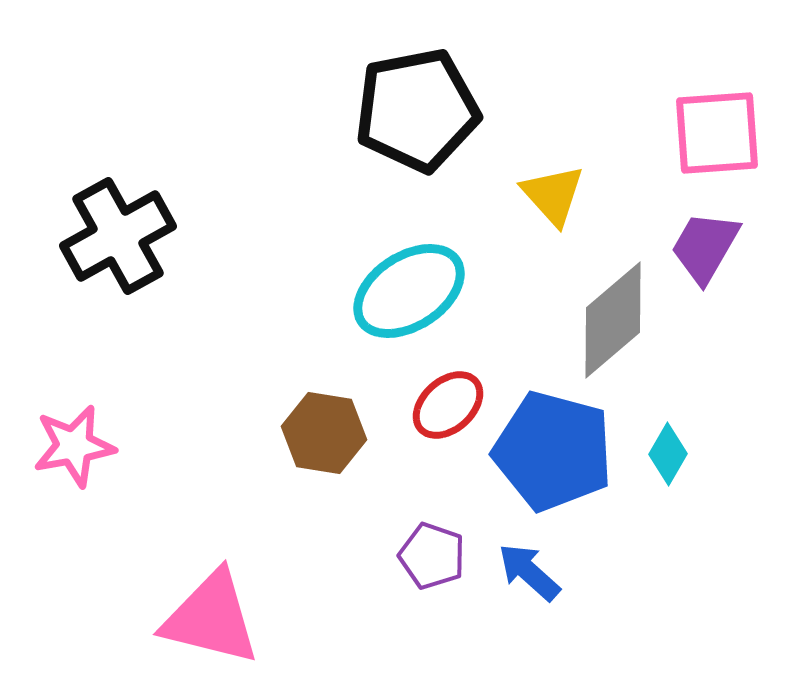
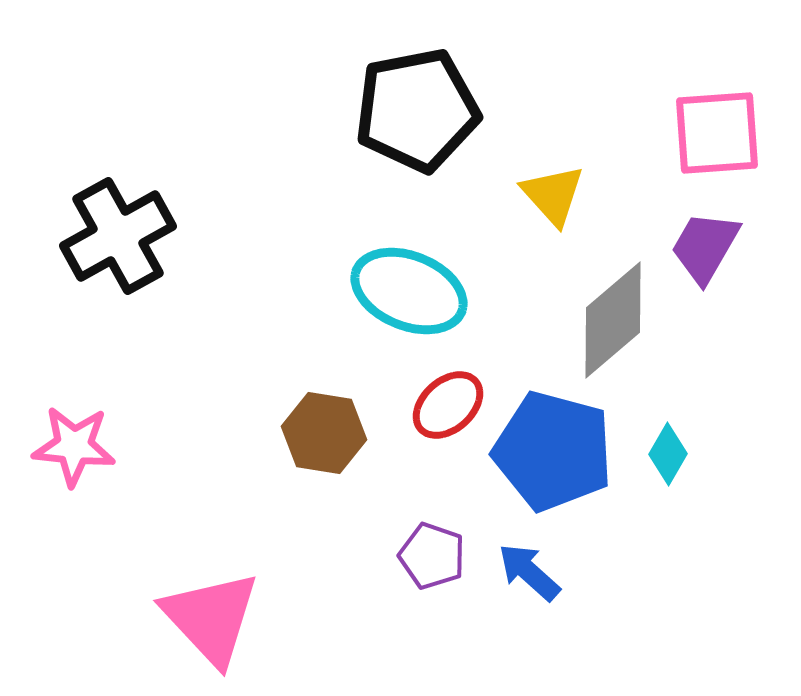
cyan ellipse: rotated 55 degrees clockwise
pink star: rotated 16 degrees clockwise
pink triangle: rotated 33 degrees clockwise
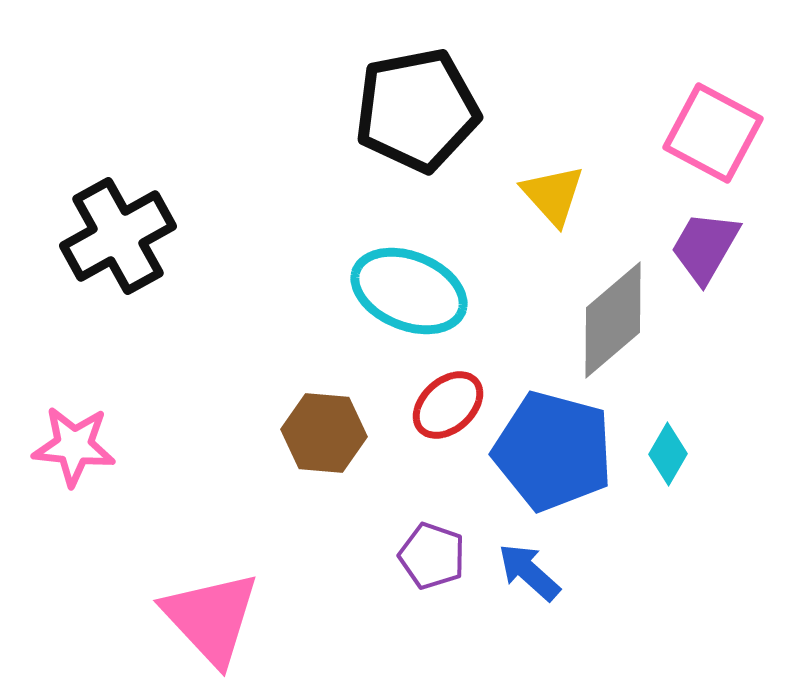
pink square: moved 4 px left; rotated 32 degrees clockwise
brown hexagon: rotated 4 degrees counterclockwise
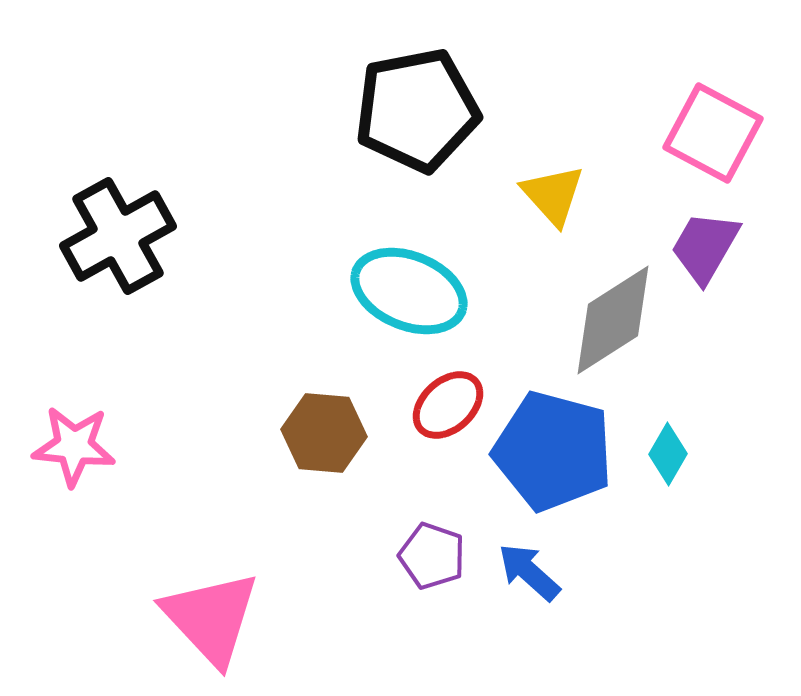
gray diamond: rotated 8 degrees clockwise
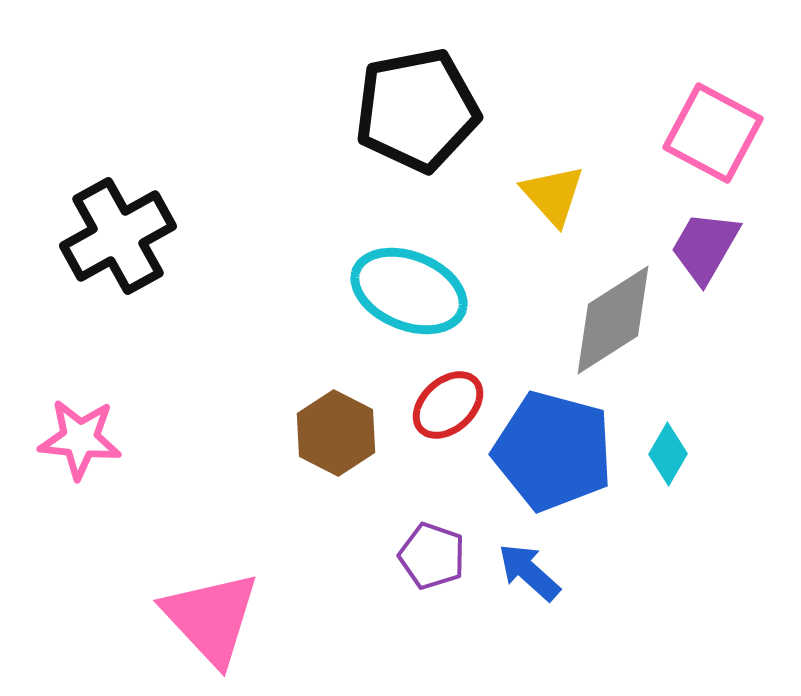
brown hexagon: moved 12 px right; rotated 22 degrees clockwise
pink star: moved 6 px right, 7 px up
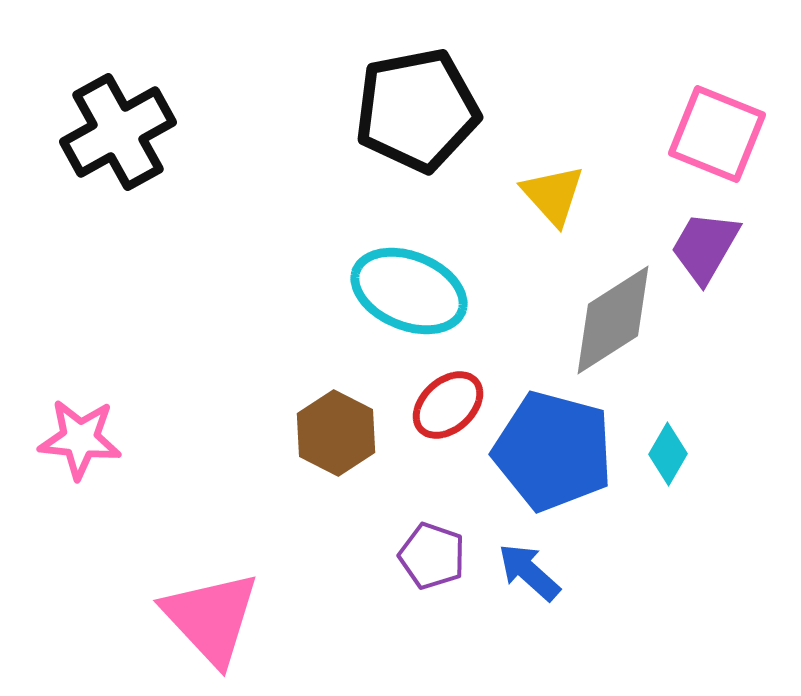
pink square: moved 4 px right, 1 px down; rotated 6 degrees counterclockwise
black cross: moved 104 px up
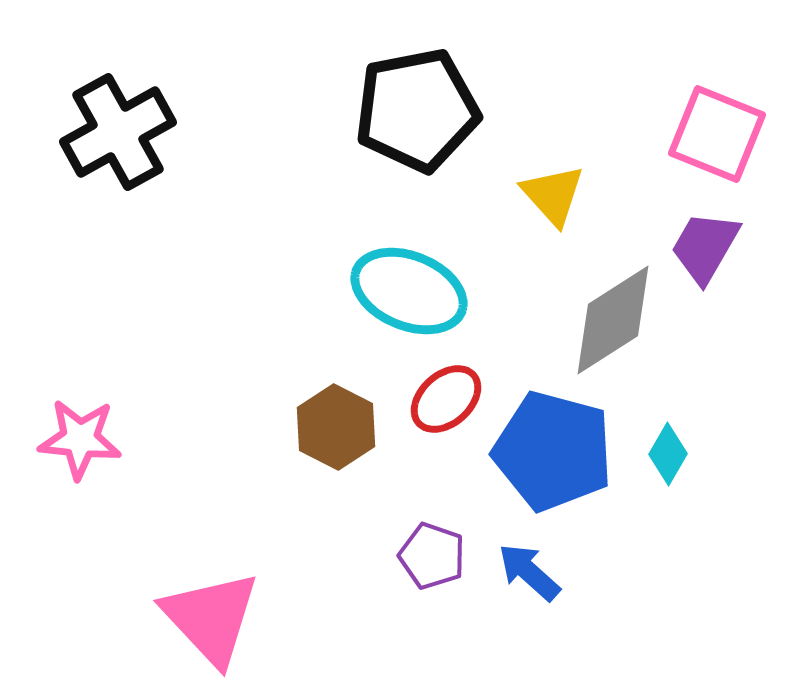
red ellipse: moved 2 px left, 6 px up
brown hexagon: moved 6 px up
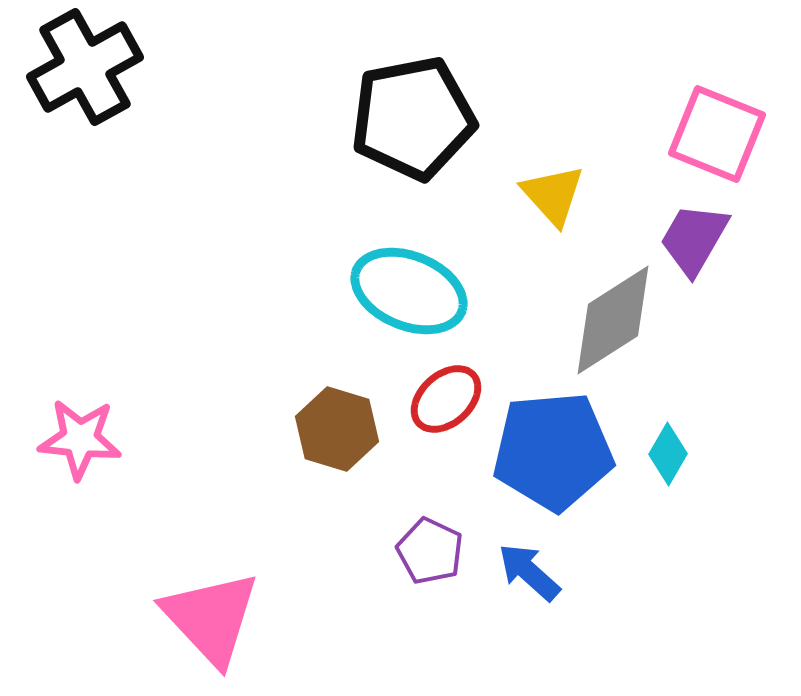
black pentagon: moved 4 px left, 8 px down
black cross: moved 33 px left, 65 px up
purple trapezoid: moved 11 px left, 8 px up
brown hexagon: moved 1 px right, 2 px down; rotated 10 degrees counterclockwise
blue pentagon: rotated 20 degrees counterclockwise
purple pentagon: moved 2 px left, 5 px up; rotated 6 degrees clockwise
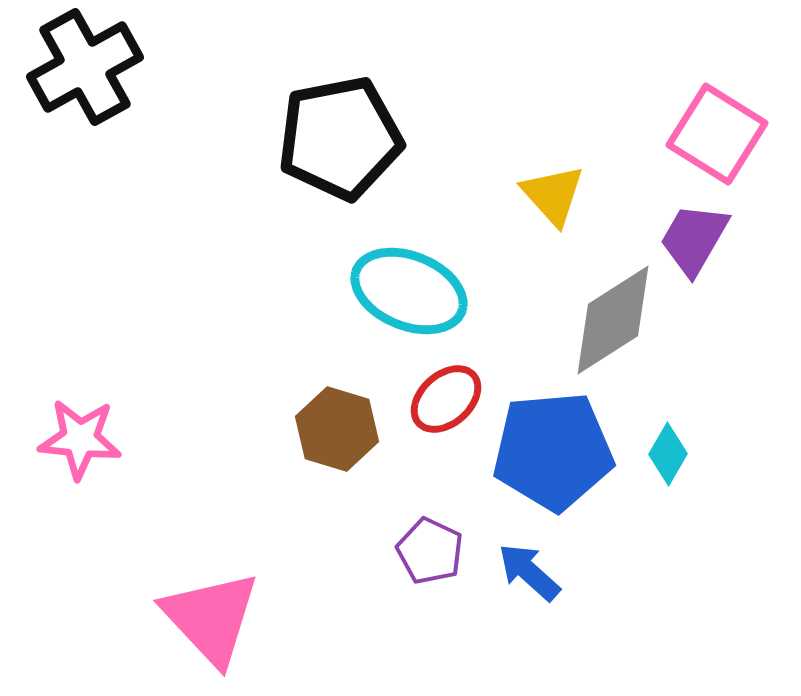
black pentagon: moved 73 px left, 20 px down
pink square: rotated 10 degrees clockwise
